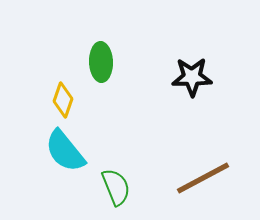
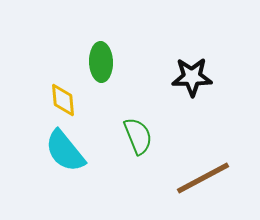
yellow diamond: rotated 24 degrees counterclockwise
green semicircle: moved 22 px right, 51 px up
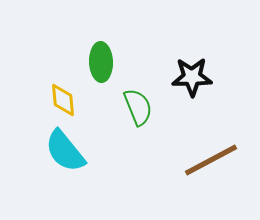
green semicircle: moved 29 px up
brown line: moved 8 px right, 18 px up
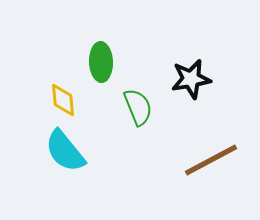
black star: moved 1 px left, 2 px down; rotated 9 degrees counterclockwise
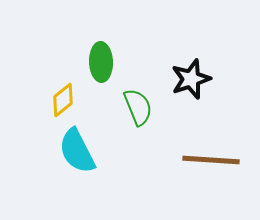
black star: rotated 9 degrees counterclockwise
yellow diamond: rotated 56 degrees clockwise
cyan semicircle: moved 12 px right; rotated 12 degrees clockwise
brown line: rotated 32 degrees clockwise
